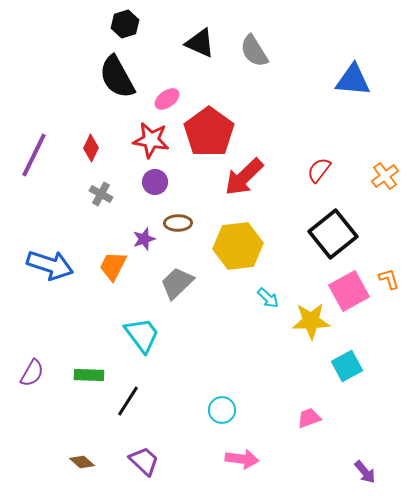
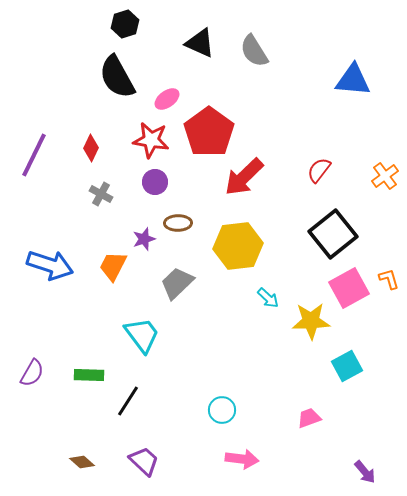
pink square: moved 3 px up
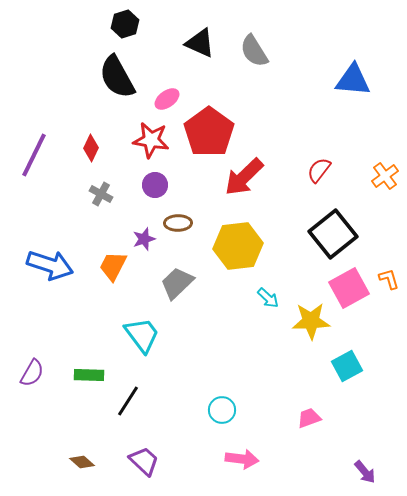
purple circle: moved 3 px down
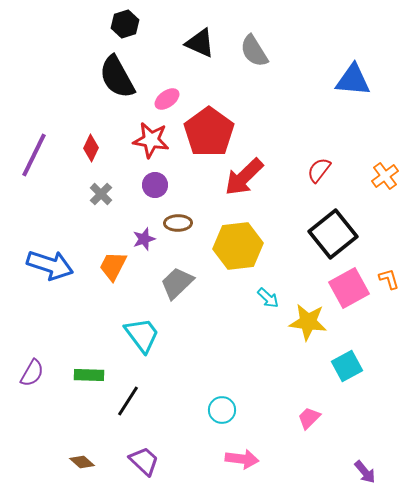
gray cross: rotated 15 degrees clockwise
yellow star: moved 3 px left, 1 px down; rotated 9 degrees clockwise
pink trapezoid: rotated 25 degrees counterclockwise
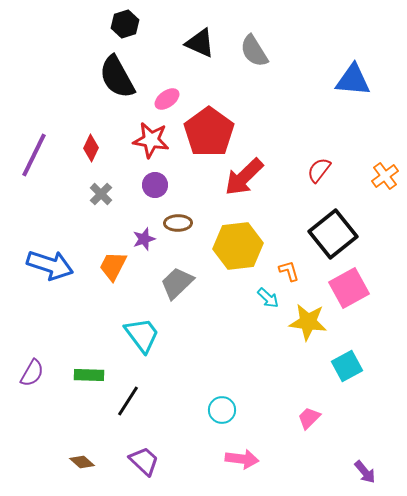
orange L-shape: moved 100 px left, 8 px up
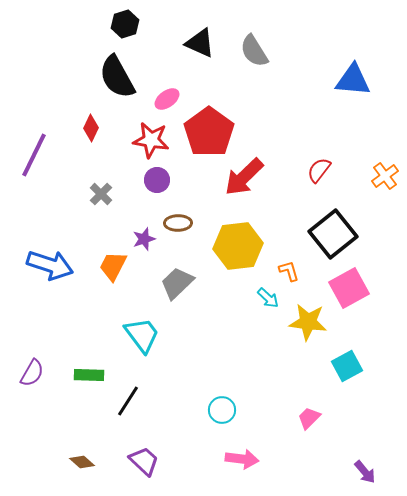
red diamond: moved 20 px up
purple circle: moved 2 px right, 5 px up
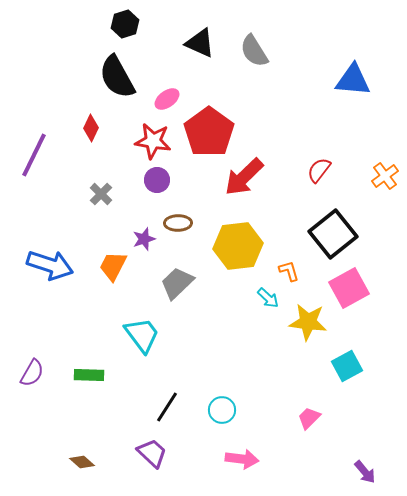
red star: moved 2 px right, 1 px down
black line: moved 39 px right, 6 px down
purple trapezoid: moved 8 px right, 8 px up
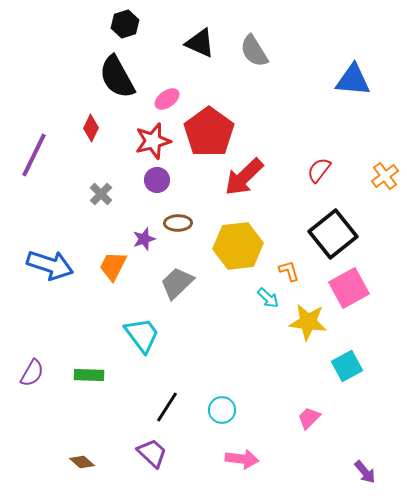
red star: rotated 24 degrees counterclockwise
